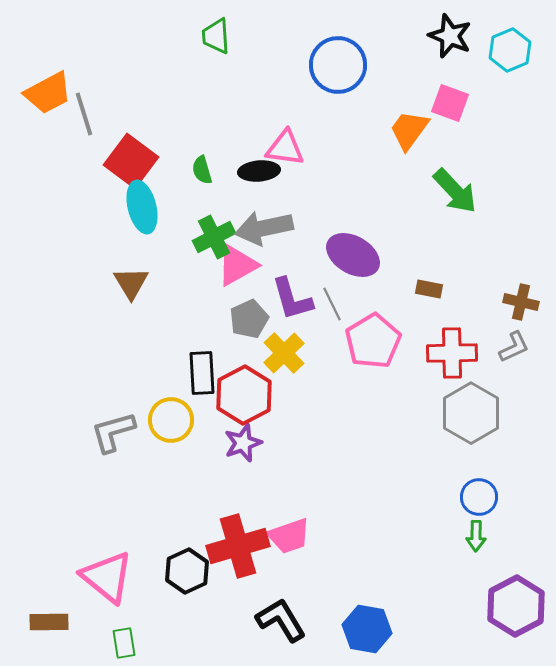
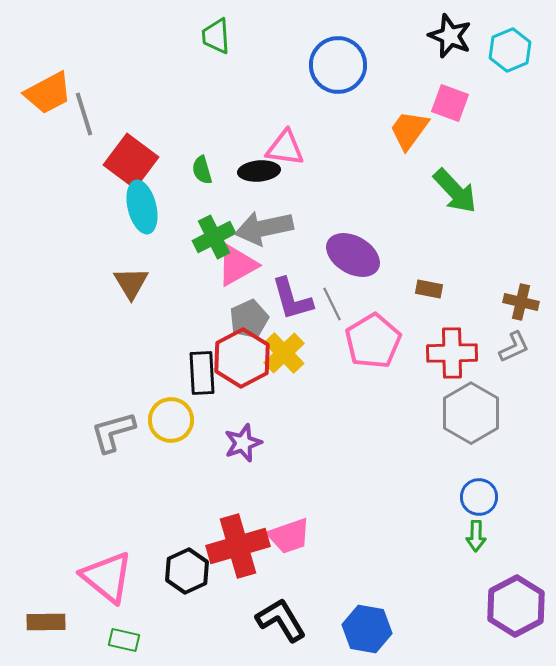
red hexagon at (244, 395): moved 2 px left, 37 px up
brown rectangle at (49, 622): moved 3 px left
green rectangle at (124, 643): moved 3 px up; rotated 68 degrees counterclockwise
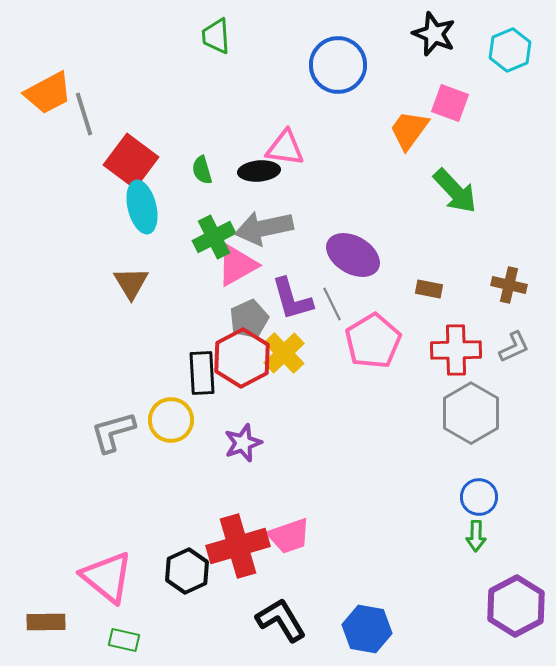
black star at (450, 36): moved 16 px left, 2 px up
brown cross at (521, 302): moved 12 px left, 17 px up
red cross at (452, 353): moved 4 px right, 3 px up
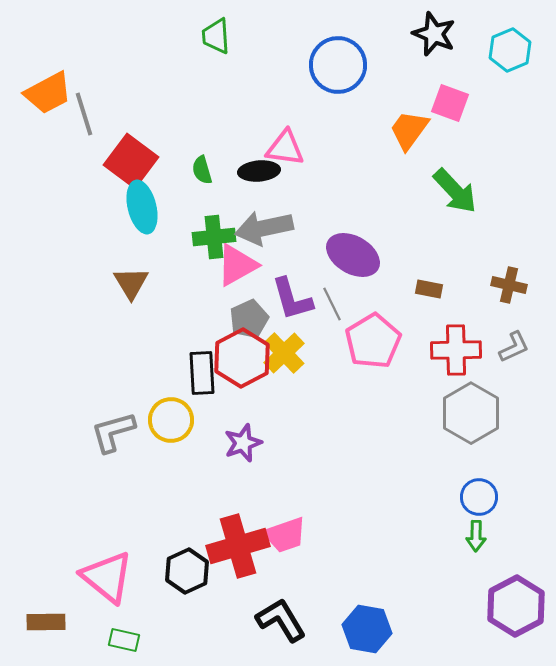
green cross at (214, 237): rotated 21 degrees clockwise
pink trapezoid at (289, 536): moved 4 px left, 1 px up
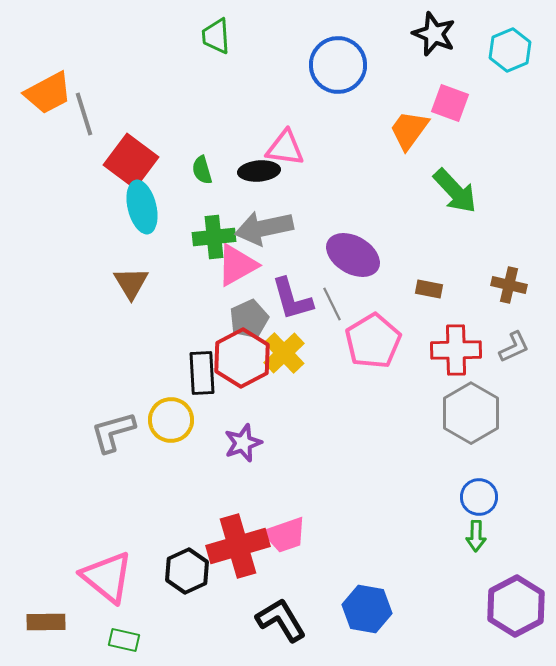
blue hexagon at (367, 629): moved 20 px up
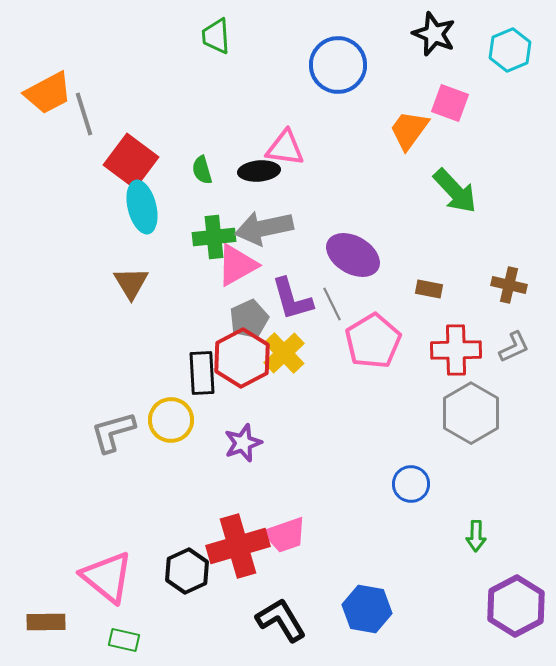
blue circle at (479, 497): moved 68 px left, 13 px up
